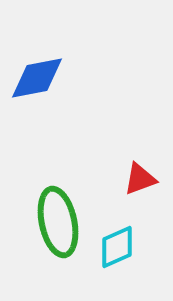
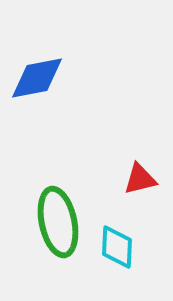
red triangle: rotated 6 degrees clockwise
cyan diamond: rotated 63 degrees counterclockwise
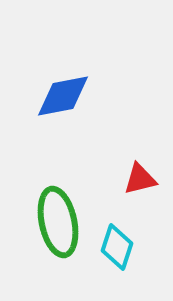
blue diamond: moved 26 px right, 18 px down
cyan diamond: rotated 15 degrees clockwise
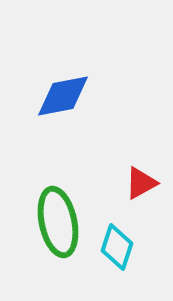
red triangle: moved 1 px right, 4 px down; rotated 15 degrees counterclockwise
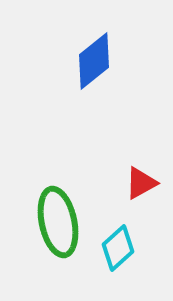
blue diamond: moved 31 px right, 35 px up; rotated 28 degrees counterclockwise
cyan diamond: moved 1 px right, 1 px down; rotated 30 degrees clockwise
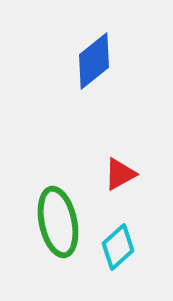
red triangle: moved 21 px left, 9 px up
cyan diamond: moved 1 px up
